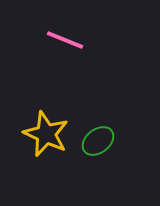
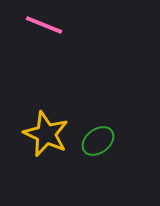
pink line: moved 21 px left, 15 px up
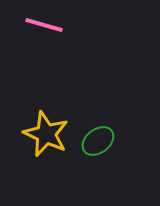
pink line: rotated 6 degrees counterclockwise
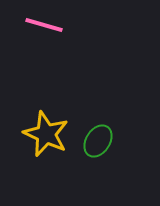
green ellipse: rotated 20 degrees counterclockwise
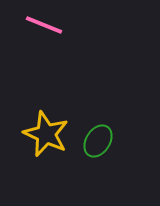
pink line: rotated 6 degrees clockwise
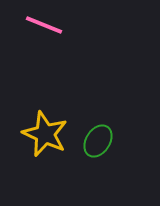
yellow star: moved 1 px left
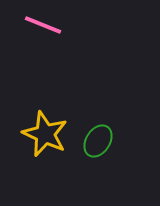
pink line: moved 1 px left
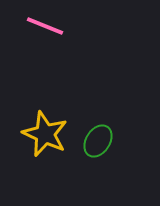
pink line: moved 2 px right, 1 px down
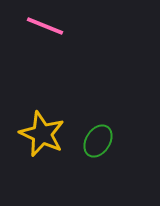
yellow star: moved 3 px left
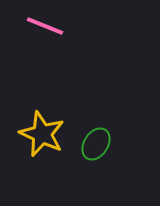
green ellipse: moved 2 px left, 3 px down
